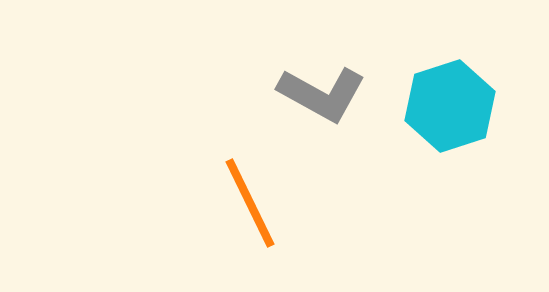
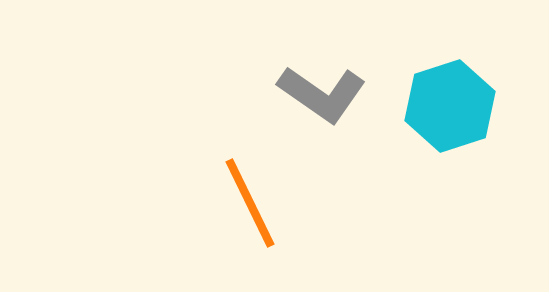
gray L-shape: rotated 6 degrees clockwise
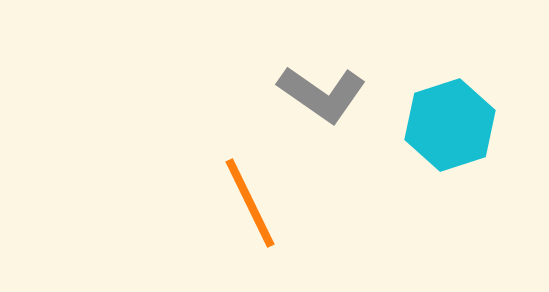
cyan hexagon: moved 19 px down
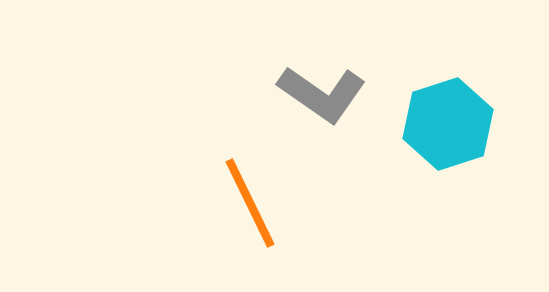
cyan hexagon: moved 2 px left, 1 px up
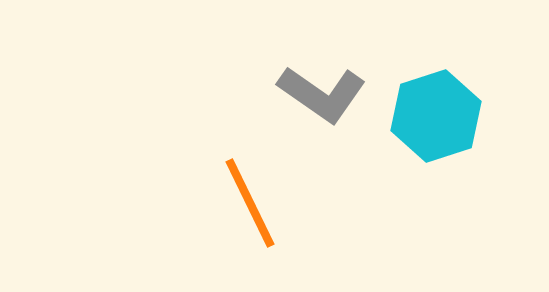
cyan hexagon: moved 12 px left, 8 px up
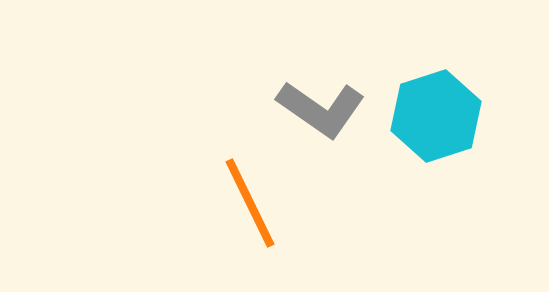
gray L-shape: moved 1 px left, 15 px down
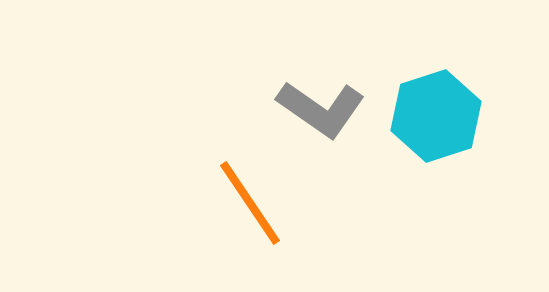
orange line: rotated 8 degrees counterclockwise
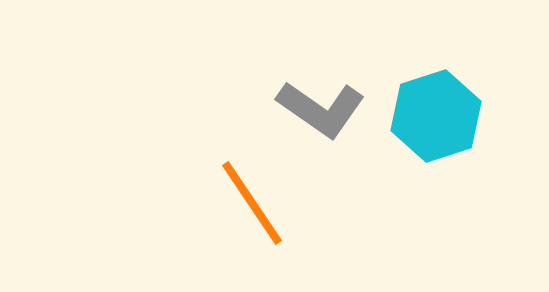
orange line: moved 2 px right
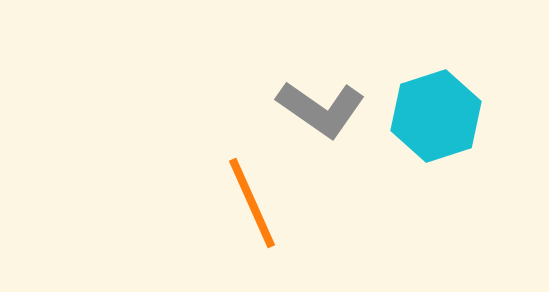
orange line: rotated 10 degrees clockwise
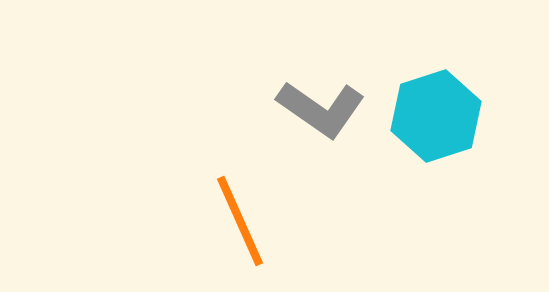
orange line: moved 12 px left, 18 px down
